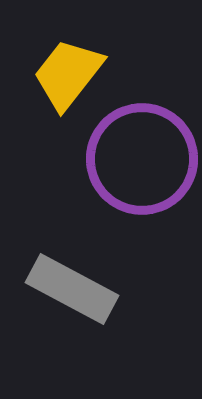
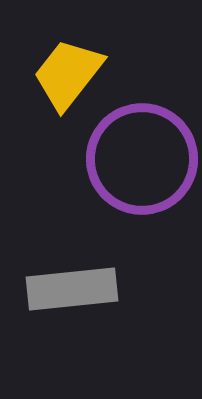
gray rectangle: rotated 34 degrees counterclockwise
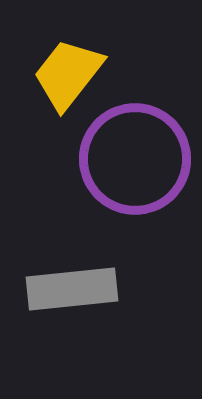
purple circle: moved 7 px left
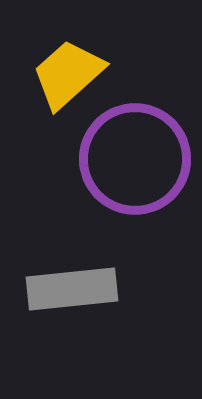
yellow trapezoid: rotated 10 degrees clockwise
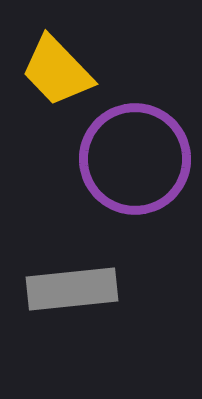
yellow trapezoid: moved 11 px left, 3 px up; rotated 92 degrees counterclockwise
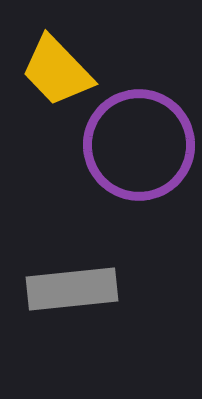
purple circle: moved 4 px right, 14 px up
